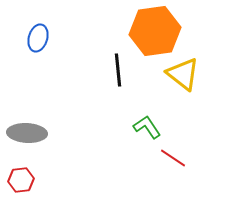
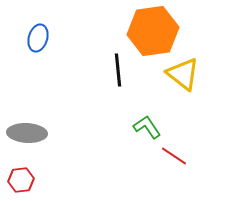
orange hexagon: moved 2 px left
red line: moved 1 px right, 2 px up
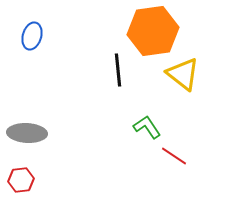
blue ellipse: moved 6 px left, 2 px up
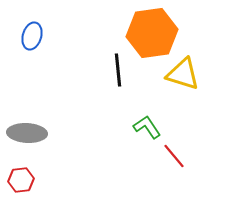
orange hexagon: moved 1 px left, 2 px down
yellow triangle: rotated 21 degrees counterclockwise
red line: rotated 16 degrees clockwise
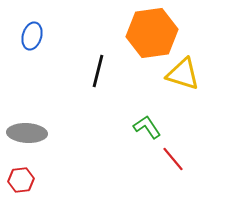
black line: moved 20 px left, 1 px down; rotated 20 degrees clockwise
red line: moved 1 px left, 3 px down
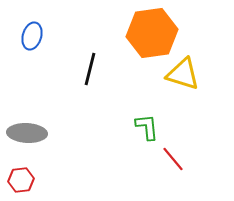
black line: moved 8 px left, 2 px up
green L-shape: rotated 28 degrees clockwise
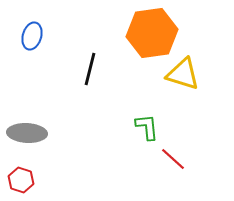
red line: rotated 8 degrees counterclockwise
red hexagon: rotated 25 degrees clockwise
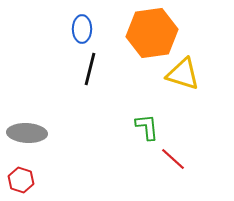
blue ellipse: moved 50 px right, 7 px up; rotated 16 degrees counterclockwise
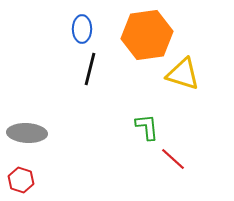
orange hexagon: moved 5 px left, 2 px down
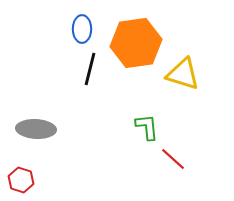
orange hexagon: moved 11 px left, 8 px down
gray ellipse: moved 9 px right, 4 px up
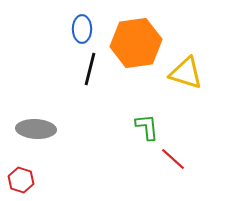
yellow triangle: moved 3 px right, 1 px up
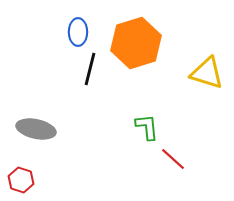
blue ellipse: moved 4 px left, 3 px down
orange hexagon: rotated 9 degrees counterclockwise
yellow triangle: moved 21 px right
gray ellipse: rotated 9 degrees clockwise
